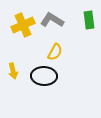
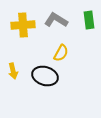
gray L-shape: moved 4 px right
yellow cross: rotated 20 degrees clockwise
yellow semicircle: moved 6 px right, 1 px down
black ellipse: moved 1 px right; rotated 15 degrees clockwise
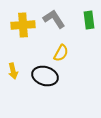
gray L-shape: moved 2 px left, 1 px up; rotated 25 degrees clockwise
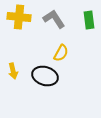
yellow cross: moved 4 px left, 8 px up; rotated 10 degrees clockwise
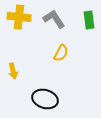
black ellipse: moved 23 px down
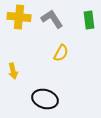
gray L-shape: moved 2 px left
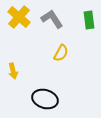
yellow cross: rotated 35 degrees clockwise
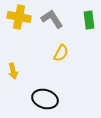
yellow cross: rotated 30 degrees counterclockwise
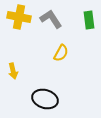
gray L-shape: moved 1 px left
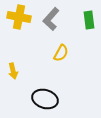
gray L-shape: rotated 105 degrees counterclockwise
